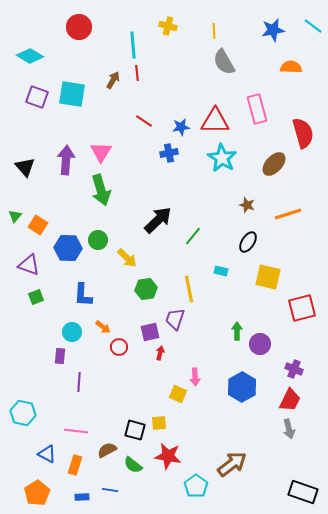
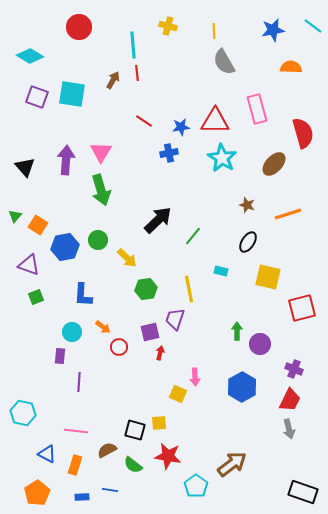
blue hexagon at (68, 248): moved 3 px left, 1 px up; rotated 12 degrees counterclockwise
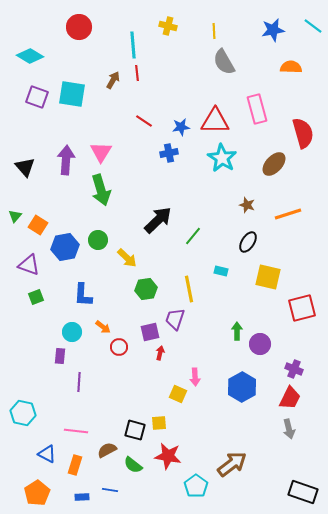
red trapezoid at (290, 400): moved 2 px up
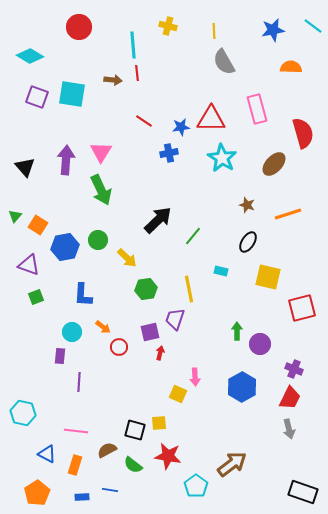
brown arrow at (113, 80): rotated 66 degrees clockwise
red triangle at (215, 121): moved 4 px left, 2 px up
green arrow at (101, 190): rotated 8 degrees counterclockwise
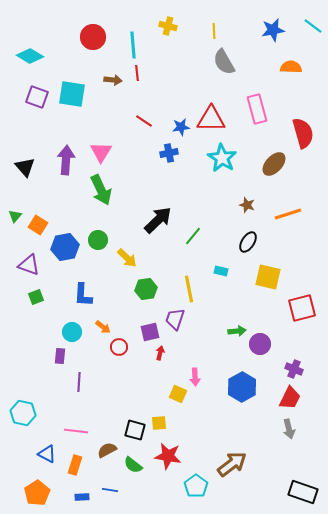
red circle at (79, 27): moved 14 px right, 10 px down
green arrow at (237, 331): rotated 84 degrees clockwise
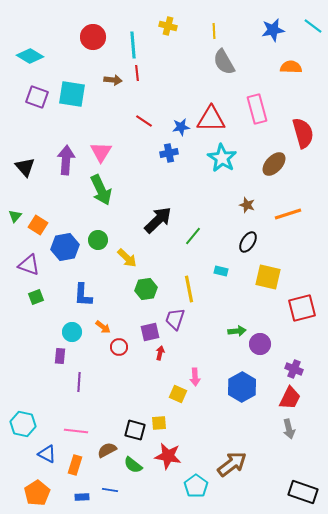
cyan hexagon at (23, 413): moved 11 px down
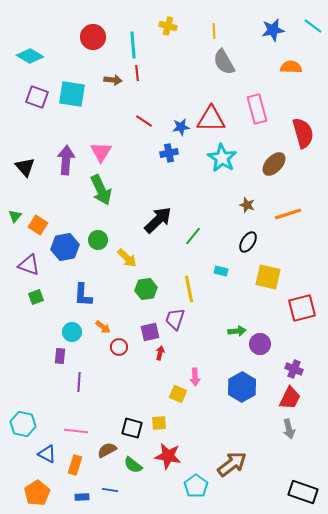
black square at (135, 430): moved 3 px left, 2 px up
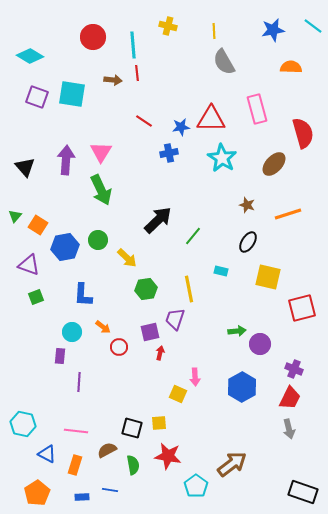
green semicircle at (133, 465): rotated 138 degrees counterclockwise
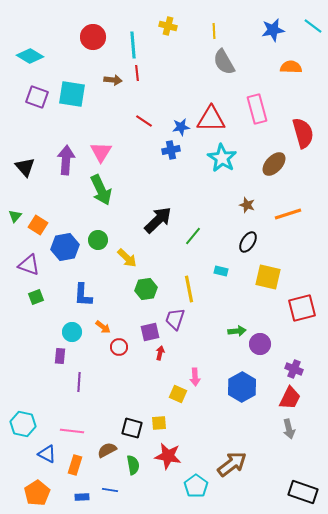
blue cross at (169, 153): moved 2 px right, 3 px up
pink line at (76, 431): moved 4 px left
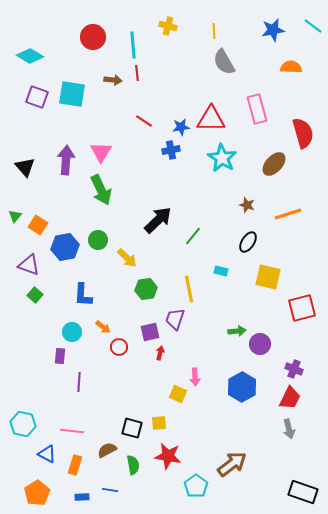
green square at (36, 297): moved 1 px left, 2 px up; rotated 28 degrees counterclockwise
